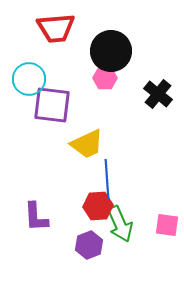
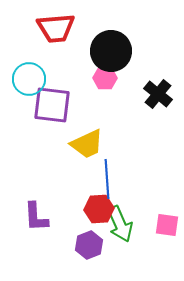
red hexagon: moved 1 px right, 3 px down
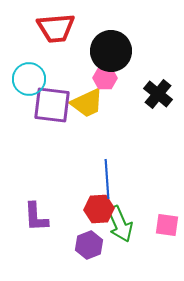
yellow trapezoid: moved 41 px up
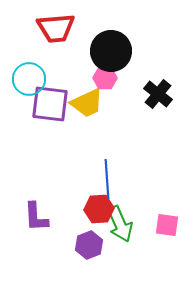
purple square: moved 2 px left, 1 px up
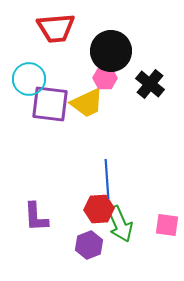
black cross: moved 8 px left, 10 px up
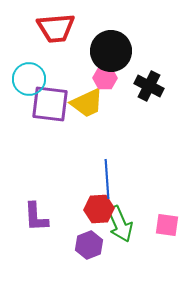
black cross: moved 1 px left, 2 px down; rotated 12 degrees counterclockwise
